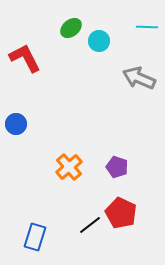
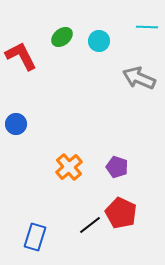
green ellipse: moved 9 px left, 9 px down
red L-shape: moved 4 px left, 2 px up
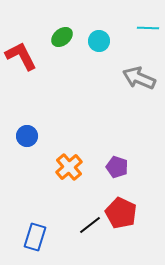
cyan line: moved 1 px right, 1 px down
blue circle: moved 11 px right, 12 px down
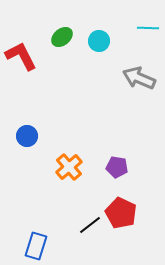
purple pentagon: rotated 10 degrees counterclockwise
blue rectangle: moved 1 px right, 9 px down
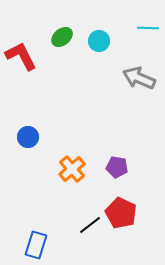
blue circle: moved 1 px right, 1 px down
orange cross: moved 3 px right, 2 px down
blue rectangle: moved 1 px up
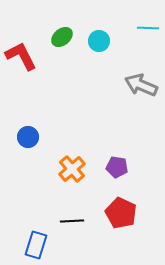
gray arrow: moved 2 px right, 7 px down
black line: moved 18 px left, 4 px up; rotated 35 degrees clockwise
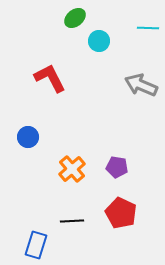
green ellipse: moved 13 px right, 19 px up
red L-shape: moved 29 px right, 22 px down
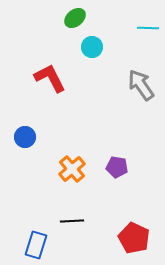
cyan circle: moved 7 px left, 6 px down
gray arrow: rotated 32 degrees clockwise
blue circle: moved 3 px left
red pentagon: moved 13 px right, 25 px down
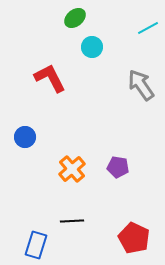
cyan line: rotated 30 degrees counterclockwise
purple pentagon: moved 1 px right
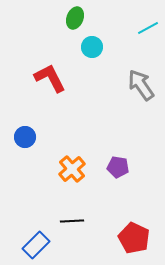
green ellipse: rotated 30 degrees counterclockwise
blue rectangle: rotated 28 degrees clockwise
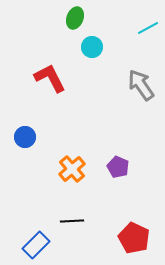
purple pentagon: rotated 15 degrees clockwise
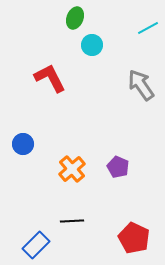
cyan circle: moved 2 px up
blue circle: moved 2 px left, 7 px down
